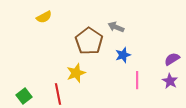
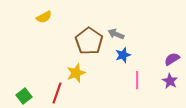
gray arrow: moved 7 px down
red line: moved 1 px left, 1 px up; rotated 30 degrees clockwise
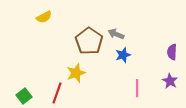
purple semicircle: moved 7 px up; rotated 56 degrees counterclockwise
pink line: moved 8 px down
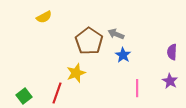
blue star: rotated 21 degrees counterclockwise
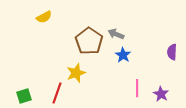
purple star: moved 9 px left, 13 px down
green square: rotated 21 degrees clockwise
